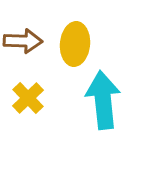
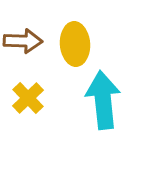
yellow ellipse: rotated 9 degrees counterclockwise
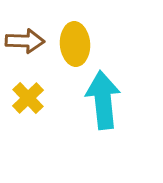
brown arrow: moved 2 px right
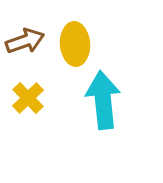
brown arrow: rotated 21 degrees counterclockwise
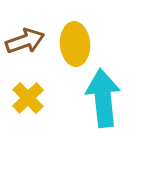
cyan arrow: moved 2 px up
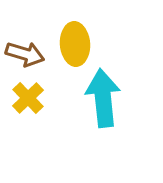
brown arrow: moved 13 px down; rotated 36 degrees clockwise
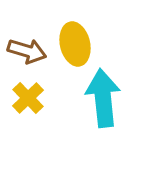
yellow ellipse: rotated 9 degrees counterclockwise
brown arrow: moved 2 px right, 3 px up
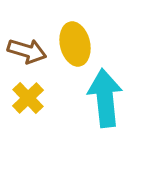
cyan arrow: moved 2 px right
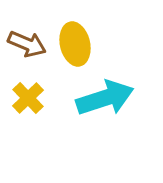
brown arrow: moved 7 px up; rotated 6 degrees clockwise
cyan arrow: rotated 78 degrees clockwise
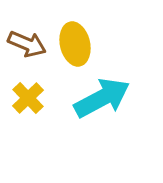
cyan arrow: moved 3 px left; rotated 10 degrees counterclockwise
